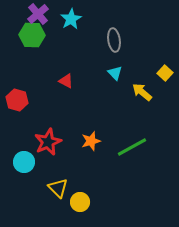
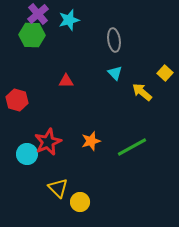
cyan star: moved 2 px left, 1 px down; rotated 15 degrees clockwise
red triangle: rotated 28 degrees counterclockwise
cyan circle: moved 3 px right, 8 px up
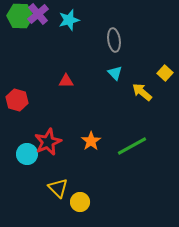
green hexagon: moved 12 px left, 19 px up
orange star: rotated 18 degrees counterclockwise
green line: moved 1 px up
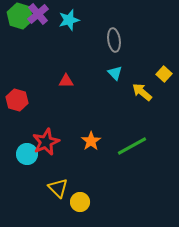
green hexagon: rotated 15 degrees clockwise
yellow square: moved 1 px left, 1 px down
red star: moved 2 px left
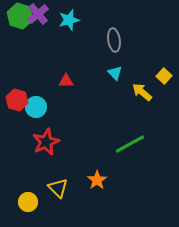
yellow square: moved 2 px down
orange star: moved 6 px right, 39 px down
green line: moved 2 px left, 2 px up
cyan circle: moved 9 px right, 47 px up
yellow circle: moved 52 px left
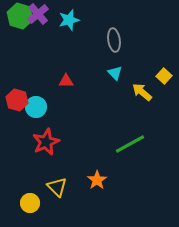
yellow triangle: moved 1 px left, 1 px up
yellow circle: moved 2 px right, 1 px down
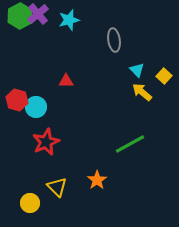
green hexagon: rotated 15 degrees clockwise
cyan triangle: moved 22 px right, 3 px up
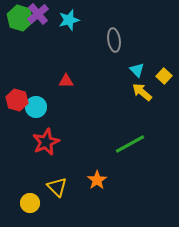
green hexagon: moved 2 px down; rotated 15 degrees counterclockwise
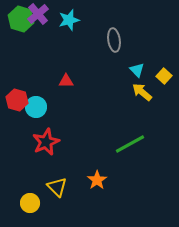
green hexagon: moved 1 px right, 1 px down
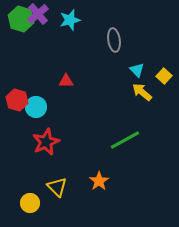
cyan star: moved 1 px right
green line: moved 5 px left, 4 px up
orange star: moved 2 px right, 1 px down
